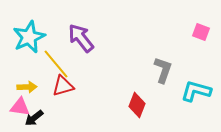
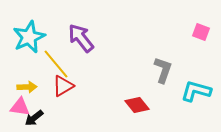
red triangle: rotated 15 degrees counterclockwise
red diamond: rotated 60 degrees counterclockwise
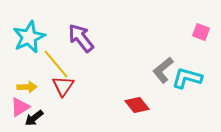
gray L-shape: rotated 148 degrees counterclockwise
red triangle: rotated 25 degrees counterclockwise
cyan L-shape: moved 9 px left, 13 px up
pink triangle: rotated 40 degrees counterclockwise
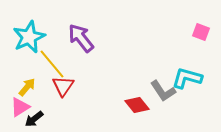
yellow line: moved 4 px left
gray L-shape: moved 21 px down; rotated 84 degrees counterclockwise
yellow arrow: rotated 48 degrees counterclockwise
black arrow: moved 1 px down
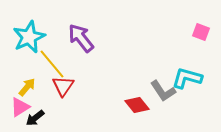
black arrow: moved 1 px right, 1 px up
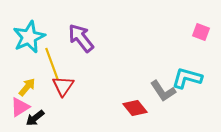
yellow line: rotated 20 degrees clockwise
red diamond: moved 2 px left, 3 px down
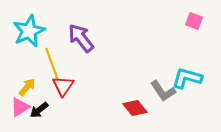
pink square: moved 7 px left, 11 px up
cyan star: moved 6 px up
black arrow: moved 4 px right, 8 px up
